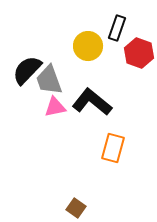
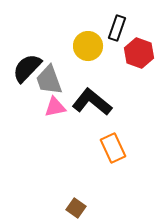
black semicircle: moved 2 px up
orange rectangle: rotated 40 degrees counterclockwise
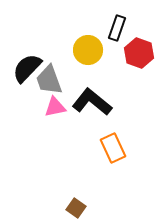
yellow circle: moved 4 px down
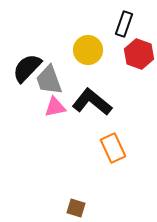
black rectangle: moved 7 px right, 4 px up
red hexagon: moved 1 px down
brown square: rotated 18 degrees counterclockwise
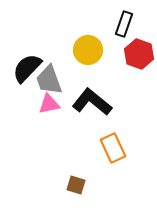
pink triangle: moved 6 px left, 3 px up
brown square: moved 23 px up
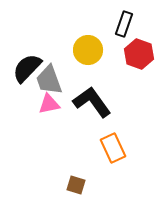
black L-shape: rotated 15 degrees clockwise
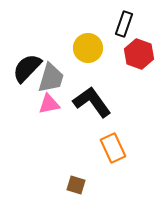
yellow circle: moved 2 px up
gray trapezoid: moved 2 px right, 2 px up; rotated 144 degrees counterclockwise
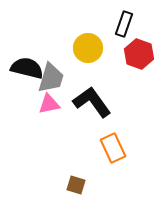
black semicircle: rotated 60 degrees clockwise
